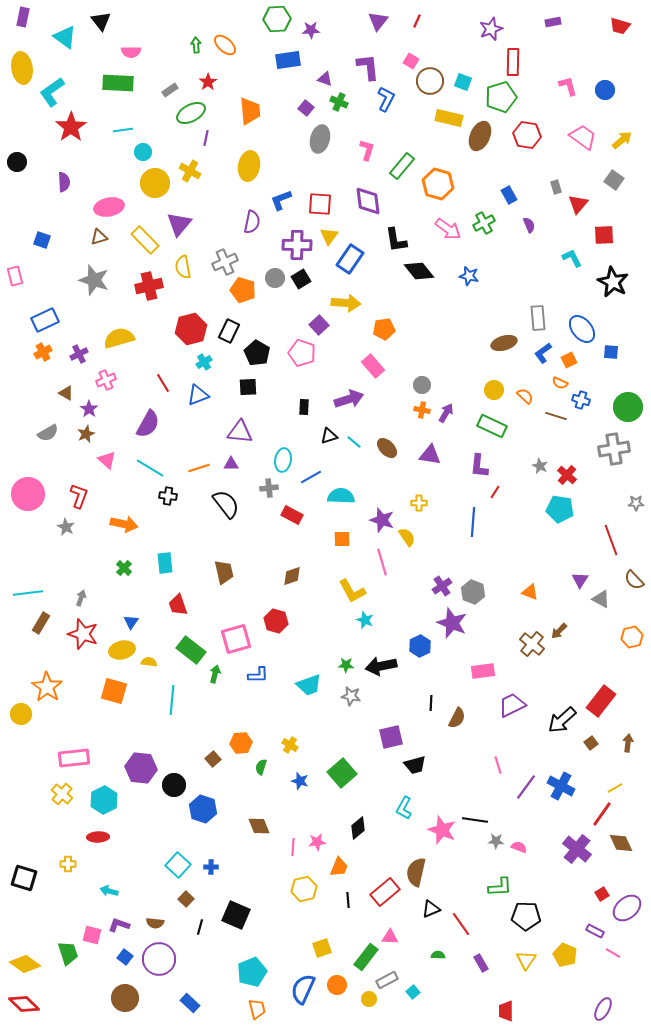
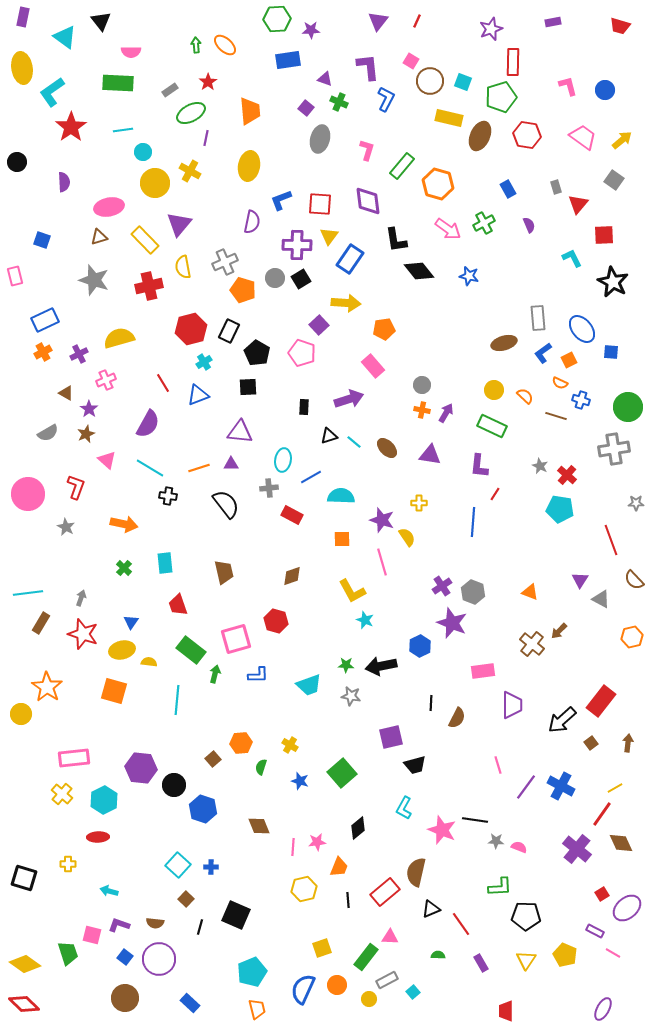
blue rectangle at (509, 195): moved 1 px left, 6 px up
red line at (495, 492): moved 2 px down
red L-shape at (79, 496): moved 3 px left, 9 px up
cyan line at (172, 700): moved 5 px right
purple trapezoid at (512, 705): rotated 116 degrees clockwise
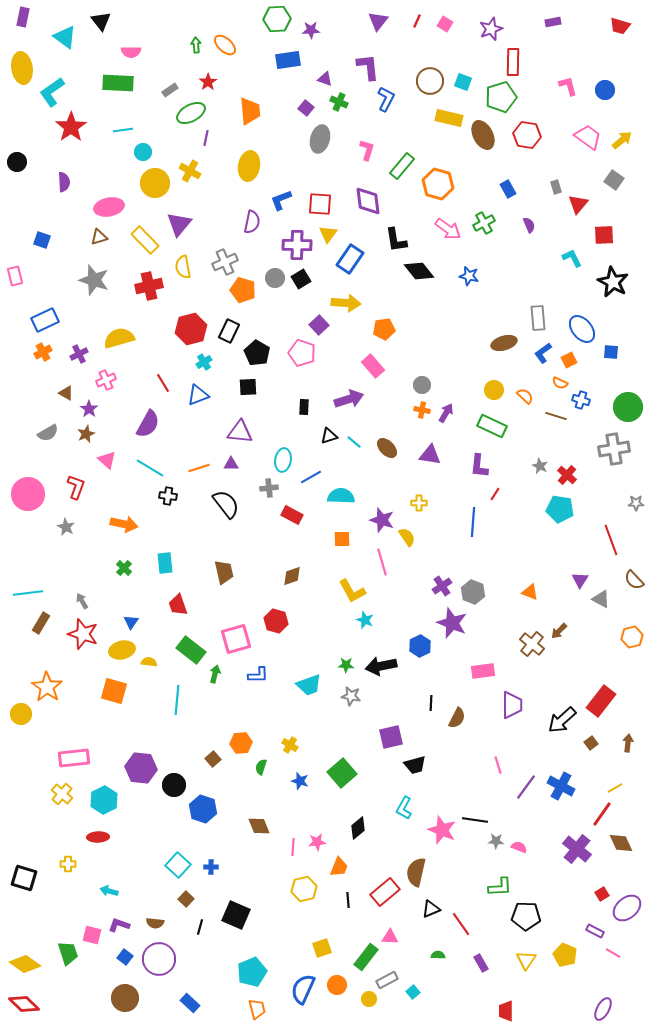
pink square at (411, 61): moved 34 px right, 37 px up
brown ellipse at (480, 136): moved 3 px right, 1 px up; rotated 52 degrees counterclockwise
pink trapezoid at (583, 137): moved 5 px right
yellow triangle at (329, 236): moved 1 px left, 2 px up
gray arrow at (81, 598): moved 1 px right, 3 px down; rotated 49 degrees counterclockwise
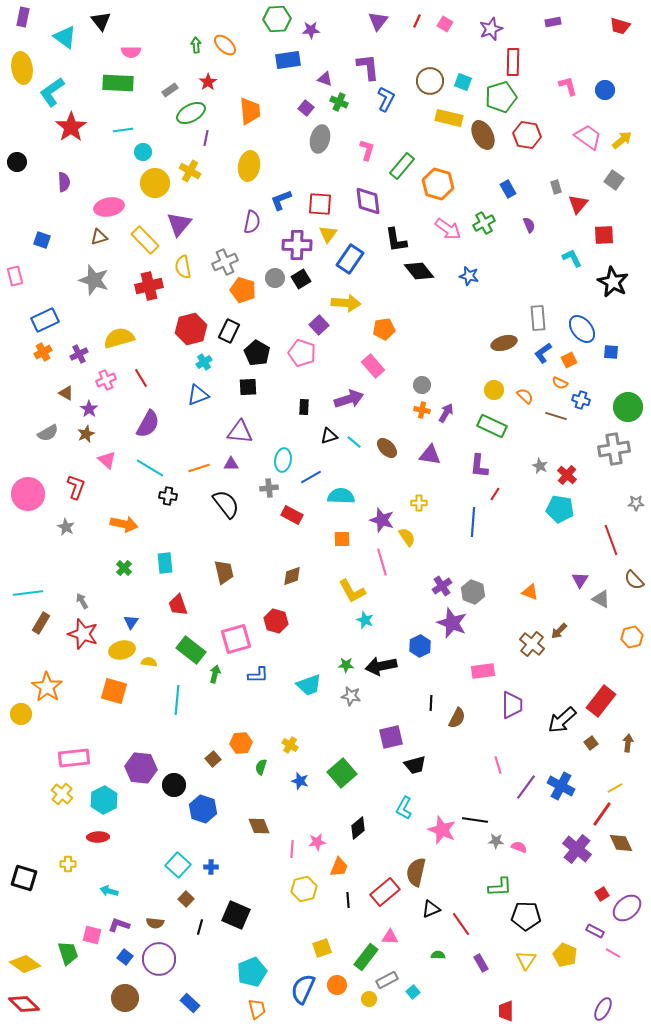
red line at (163, 383): moved 22 px left, 5 px up
pink line at (293, 847): moved 1 px left, 2 px down
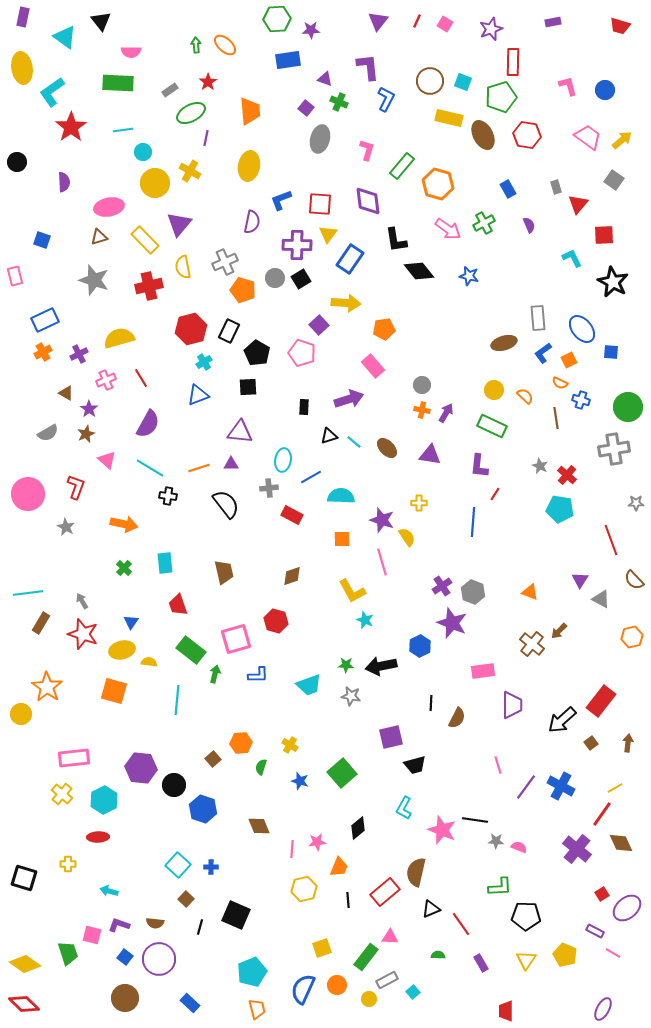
brown line at (556, 416): moved 2 px down; rotated 65 degrees clockwise
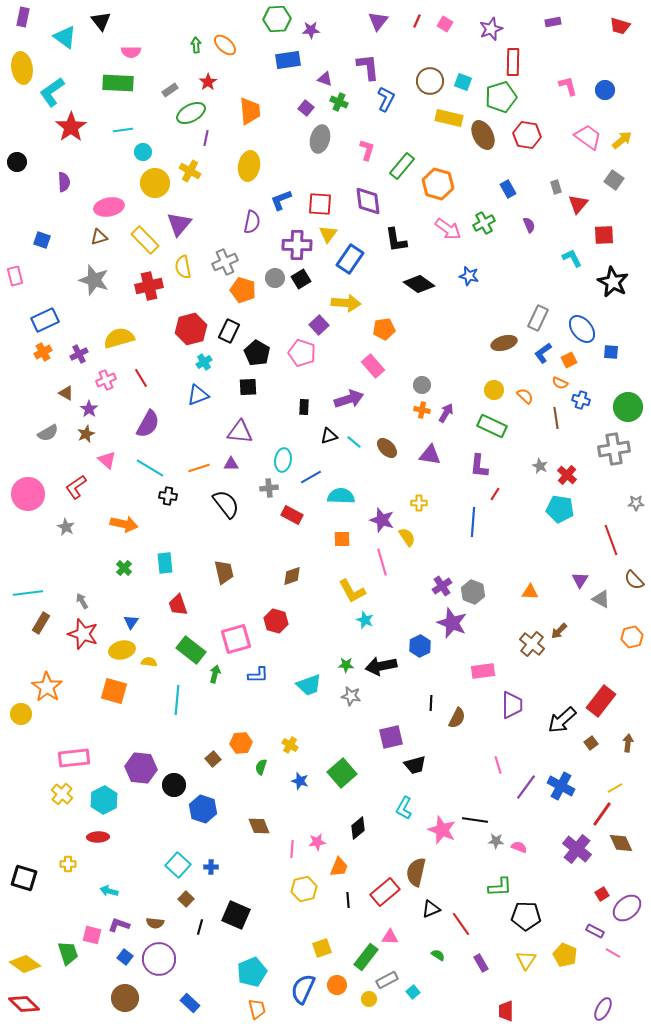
black diamond at (419, 271): moved 13 px down; rotated 16 degrees counterclockwise
gray rectangle at (538, 318): rotated 30 degrees clockwise
red L-shape at (76, 487): rotated 145 degrees counterclockwise
orange triangle at (530, 592): rotated 18 degrees counterclockwise
green semicircle at (438, 955): rotated 32 degrees clockwise
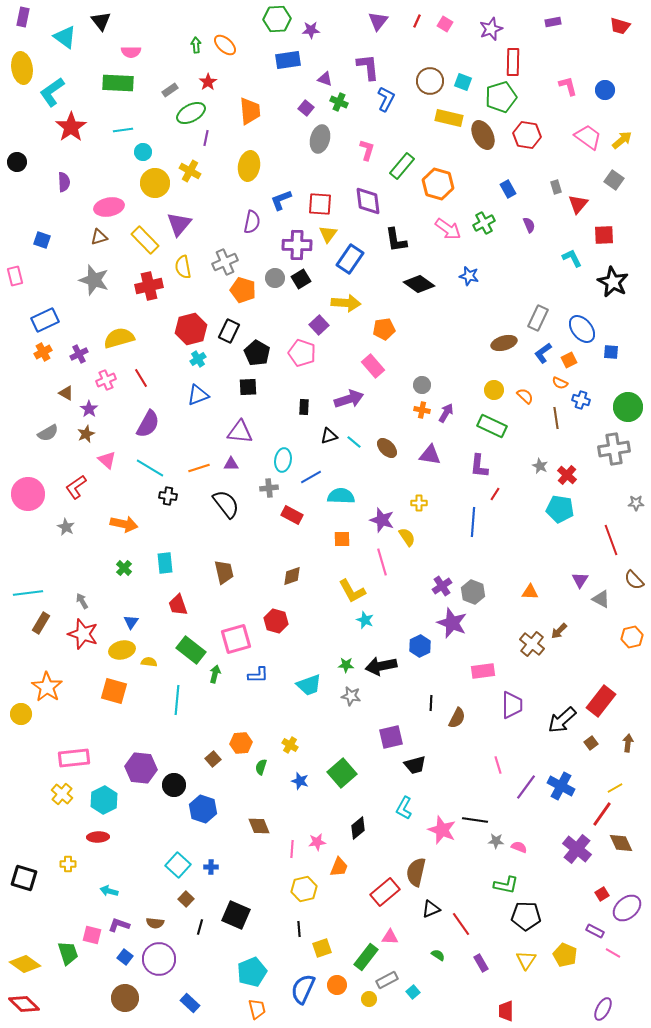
cyan cross at (204, 362): moved 6 px left, 3 px up
green L-shape at (500, 887): moved 6 px right, 2 px up; rotated 15 degrees clockwise
black line at (348, 900): moved 49 px left, 29 px down
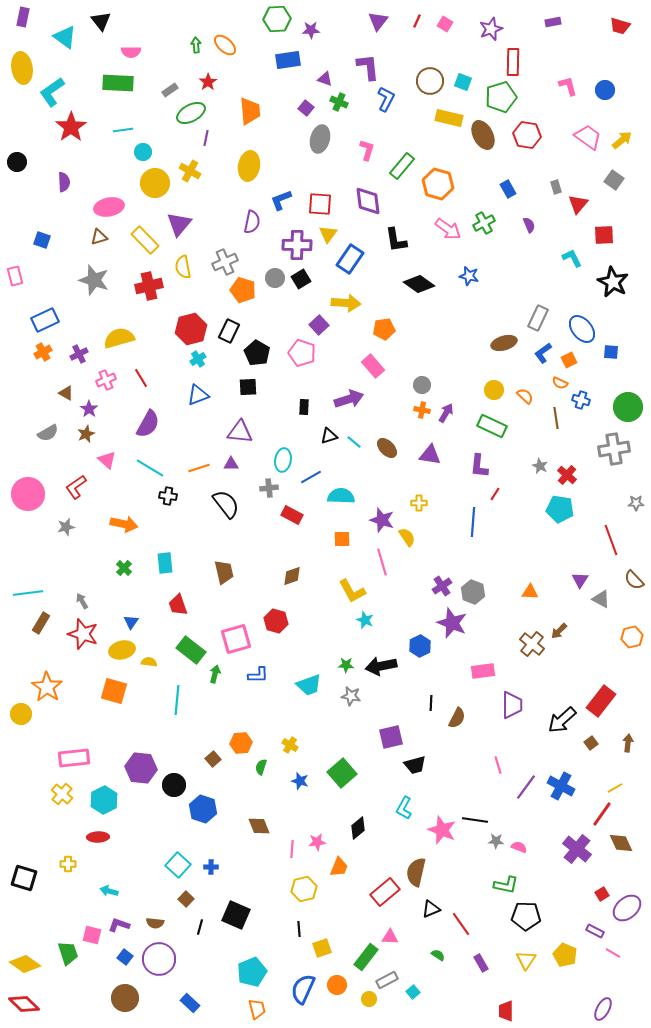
gray star at (66, 527): rotated 30 degrees clockwise
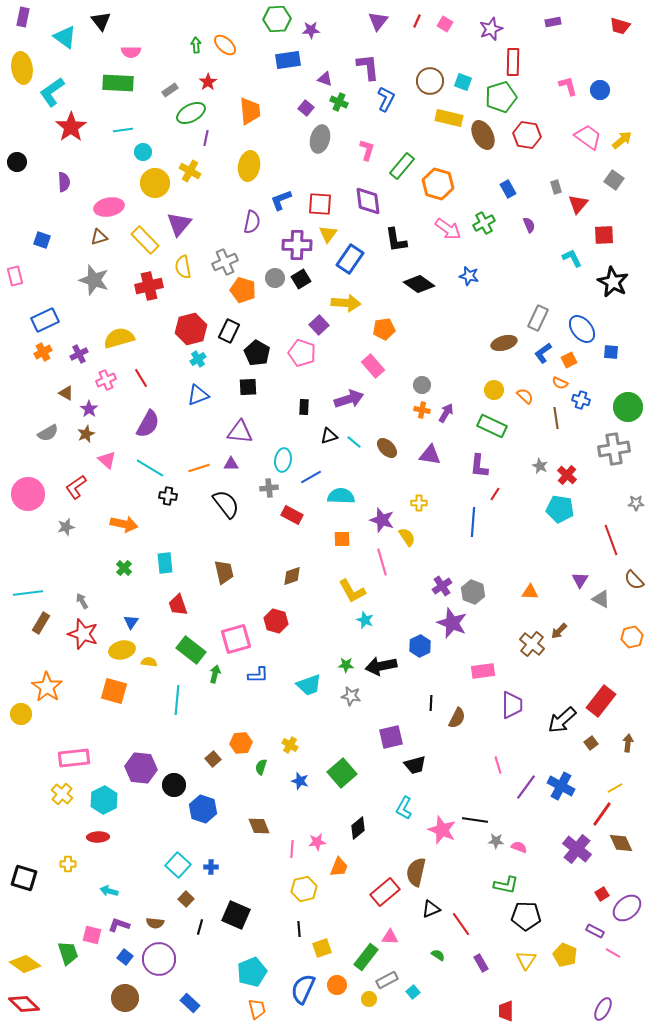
blue circle at (605, 90): moved 5 px left
